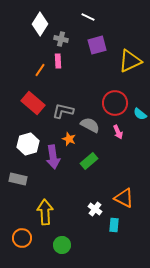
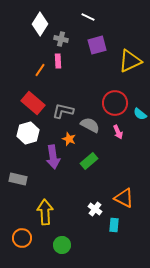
white hexagon: moved 11 px up
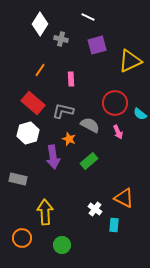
pink rectangle: moved 13 px right, 18 px down
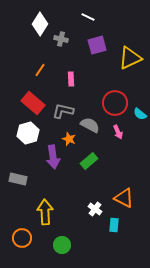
yellow triangle: moved 3 px up
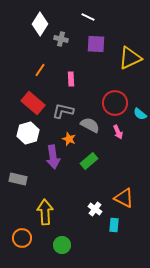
purple square: moved 1 px left, 1 px up; rotated 18 degrees clockwise
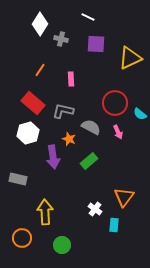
gray semicircle: moved 1 px right, 2 px down
orange triangle: moved 1 px up; rotated 40 degrees clockwise
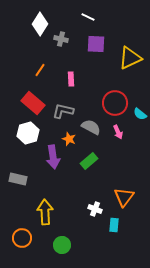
white cross: rotated 16 degrees counterclockwise
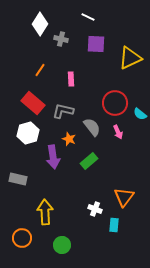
gray semicircle: moved 1 px right; rotated 24 degrees clockwise
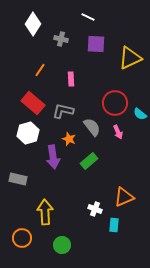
white diamond: moved 7 px left
orange triangle: rotated 30 degrees clockwise
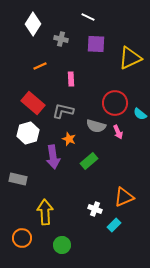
orange line: moved 4 px up; rotated 32 degrees clockwise
gray semicircle: moved 4 px right, 1 px up; rotated 144 degrees clockwise
cyan rectangle: rotated 40 degrees clockwise
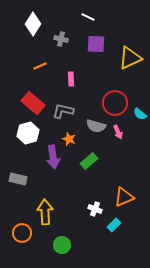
orange circle: moved 5 px up
